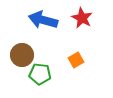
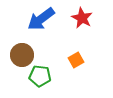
blue arrow: moved 2 px left, 1 px up; rotated 52 degrees counterclockwise
green pentagon: moved 2 px down
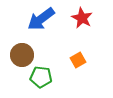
orange square: moved 2 px right
green pentagon: moved 1 px right, 1 px down
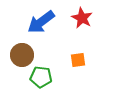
blue arrow: moved 3 px down
orange square: rotated 21 degrees clockwise
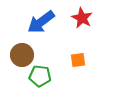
green pentagon: moved 1 px left, 1 px up
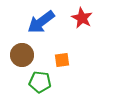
orange square: moved 16 px left
green pentagon: moved 6 px down
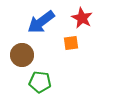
orange square: moved 9 px right, 17 px up
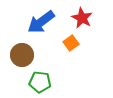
orange square: rotated 28 degrees counterclockwise
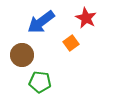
red star: moved 4 px right
